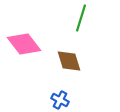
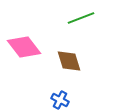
green line: rotated 52 degrees clockwise
pink diamond: moved 3 px down
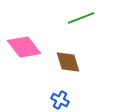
brown diamond: moved 1 px left, 1 px down
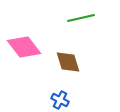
green line: rotated 8 degrees clockwise
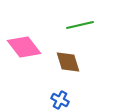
green line: moved 1 px left, 7 px down
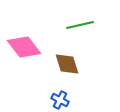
brown diamond: moved 1 px left, 2 px down
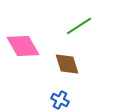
green line: moved 1 px left, 1 px down; rotated 20 degrees counterclockwise
pink diamond: moved 1 px left, 1 px up; rotated 8 degrees clockwise
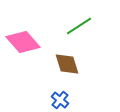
pink diamond: moved 4 px up; rotated 12 degrees counterclockwise
blue cross: rotated 12 degrees clockwise
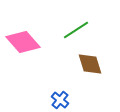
green line: moved 3 px left, 4 px down
brown diamond: moved 23 px right
